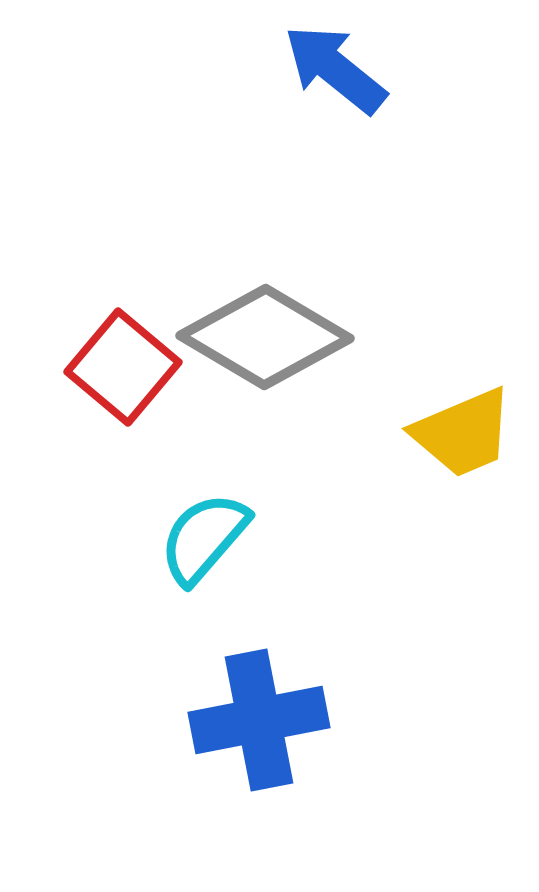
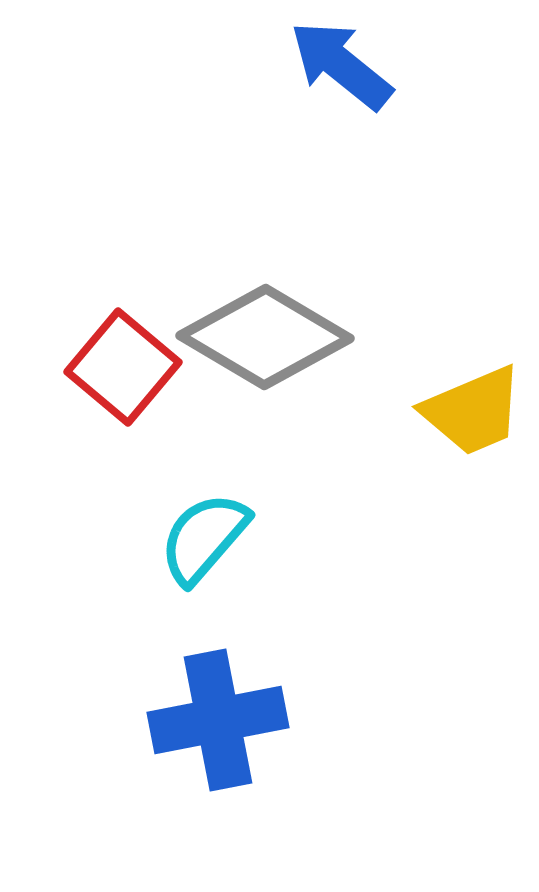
blue arrow: moved 6 px right, 4 px up
yellow trapezoid: moved 10 px right, 22 px up
blue cross: moved 41 px left
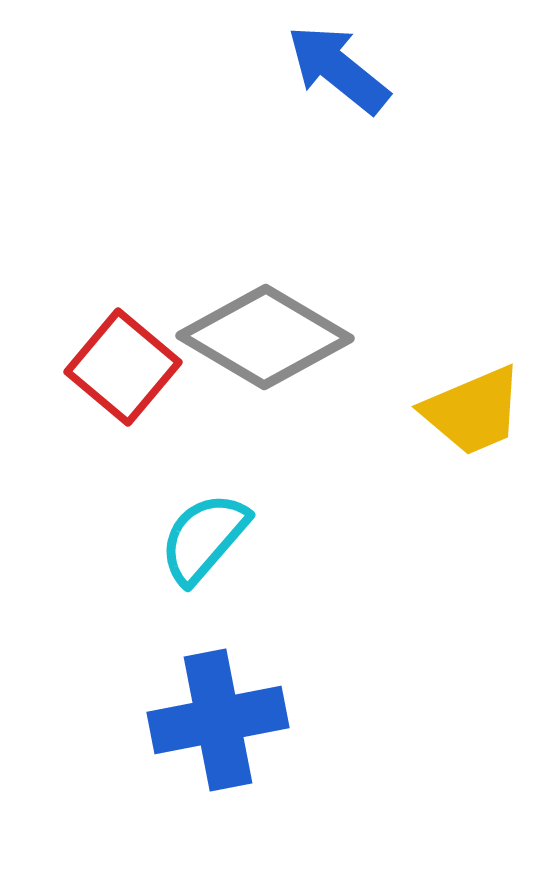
blue arrow: moved 3 px left, 4 px down
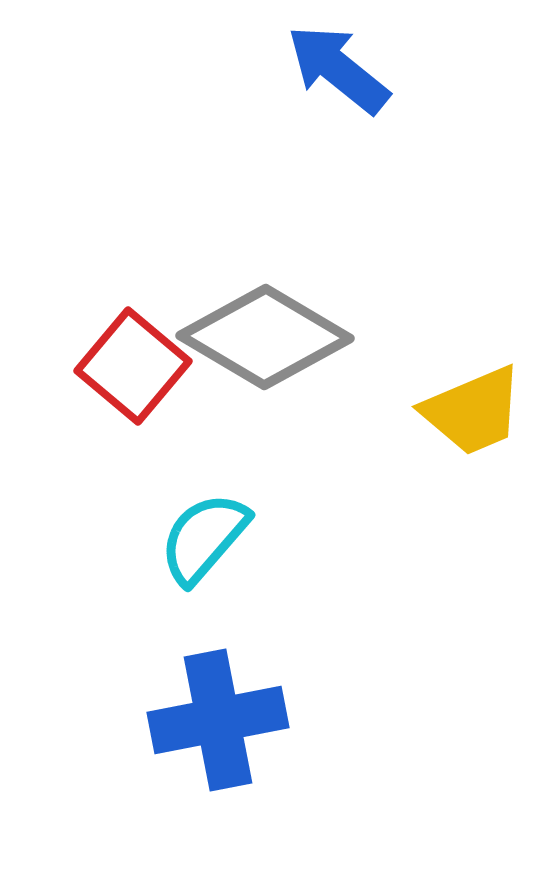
red square: moved 10 px right, 1 px up
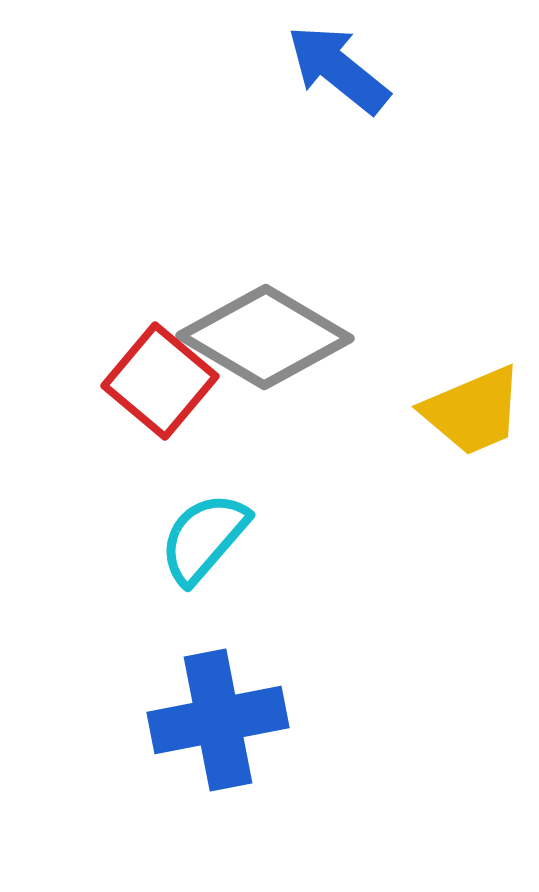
red square: moved 27 px right, 15 px down
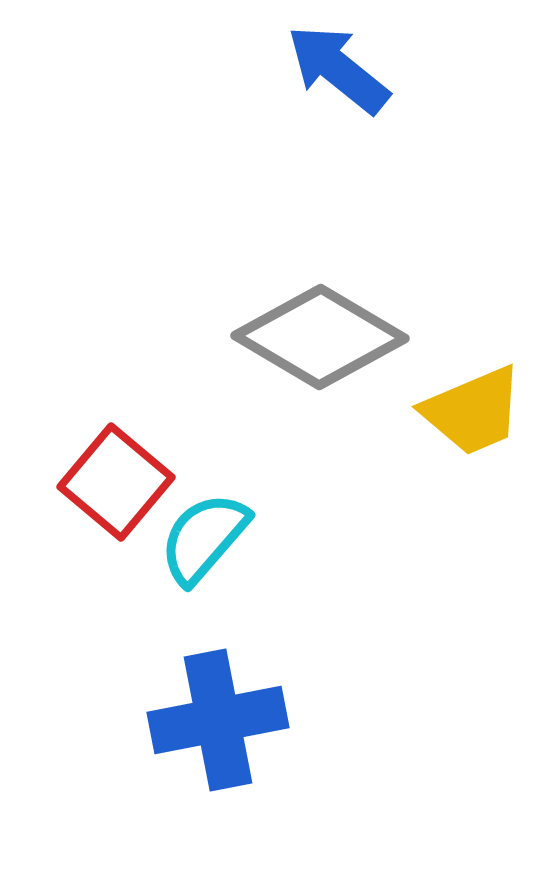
gray diamond: moved 55 px right
red square: moved 44 px left, 101 px down
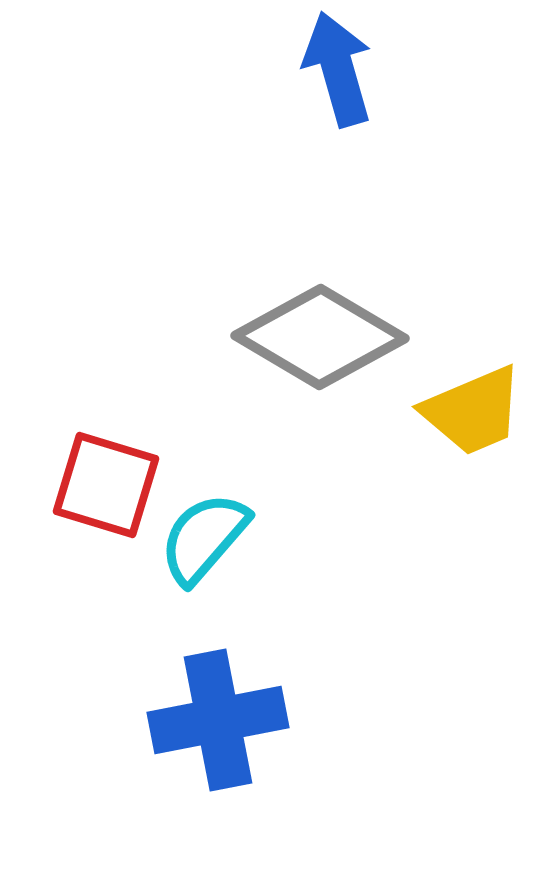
blue arrow: rotated 35 degrees clockwise
red square: moved 10 px left, 3 px down; rotated 23 degrees counterclockwise
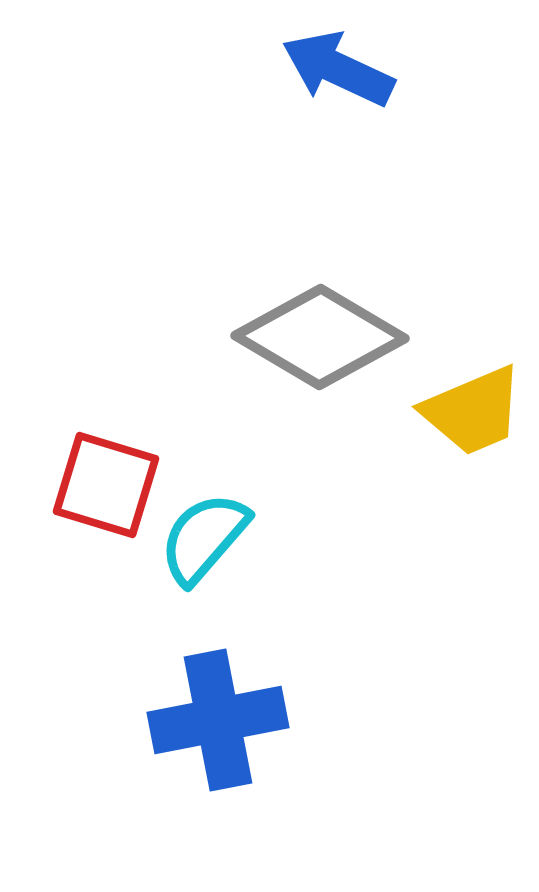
blue arrow: rotated 49 degrees counterclockwise
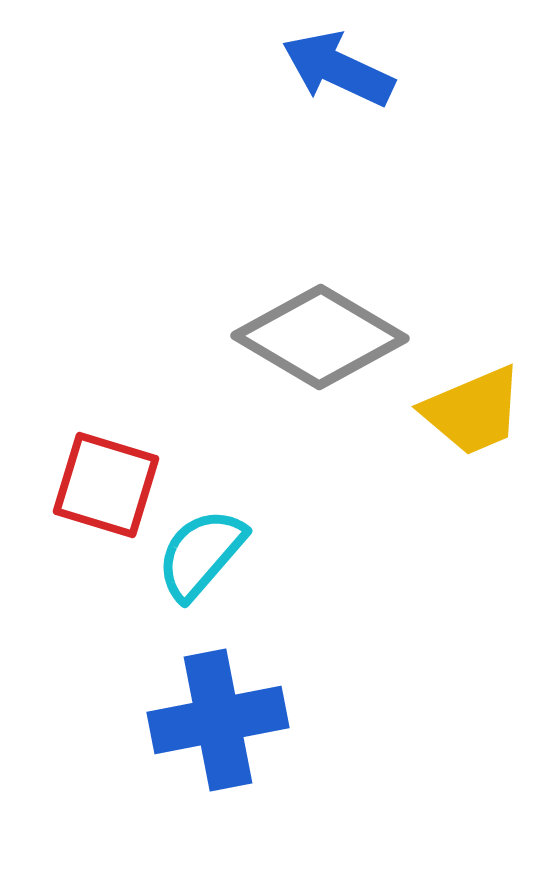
cyan semicircle: moved 3 px left, 16 px down
